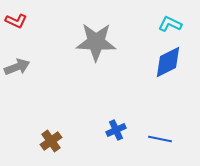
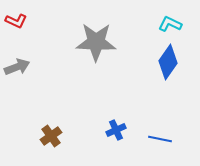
blue diamond: rotated 28 degrees counterclockwise
brown cross: moved 5 px up
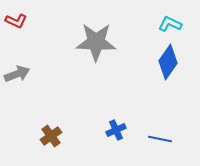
gray arrow: moved 7 px down
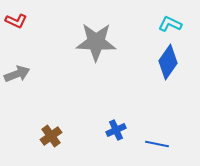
blue line: moved 3 px left, 5 px down
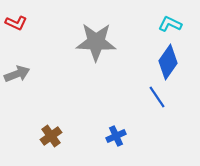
red L-shape: moved 2 px down
blue cross: moved 6 px down
blue line: moved 47 px up; rotated 45 degrees clockwise
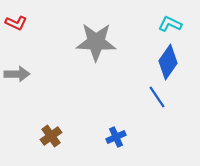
gray arrow: rotated 20 degrees clockwise
blue cross: moved 1 px down
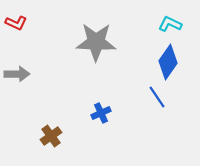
blue cross: moved 15 px left, 24 px up
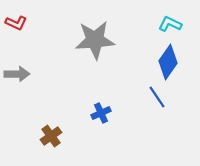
gray star: moved 1 px left, 2 px up; rotated 6 degrees counterclockwise
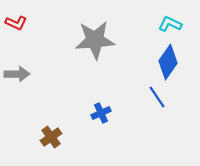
brown cross: moved 1 px down
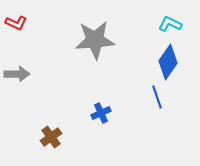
blue line: rotated 15 degrees clockwise
